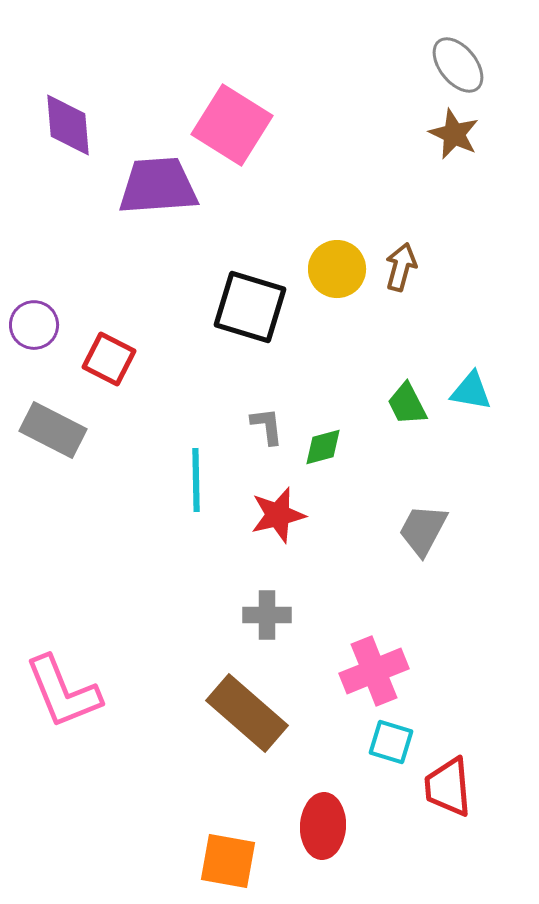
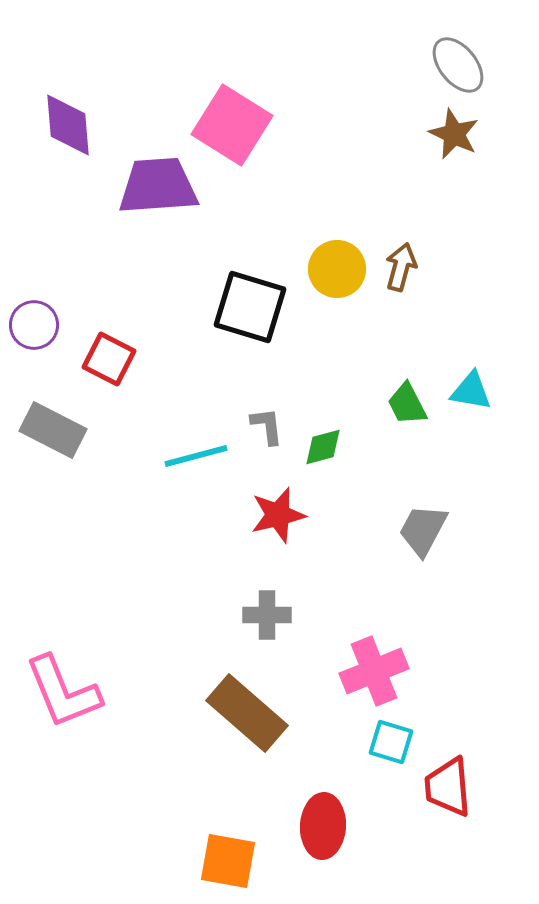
cyan line: moved 24 px up; rotated 76 degrees clockwise
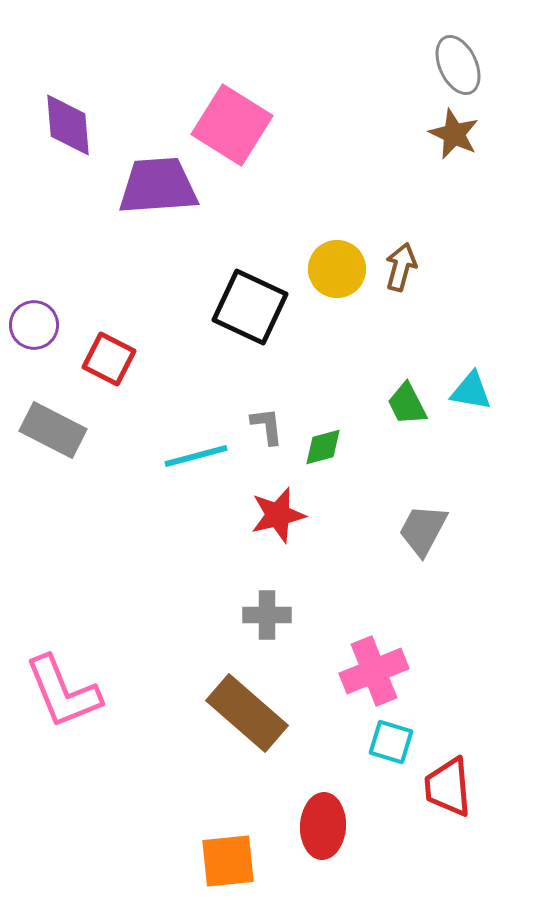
gray ellipse: rotated 14 degrees clockwise
black square: rotated 8 degrees clockwise
orange square: rotated 16 degrees counterclockwise
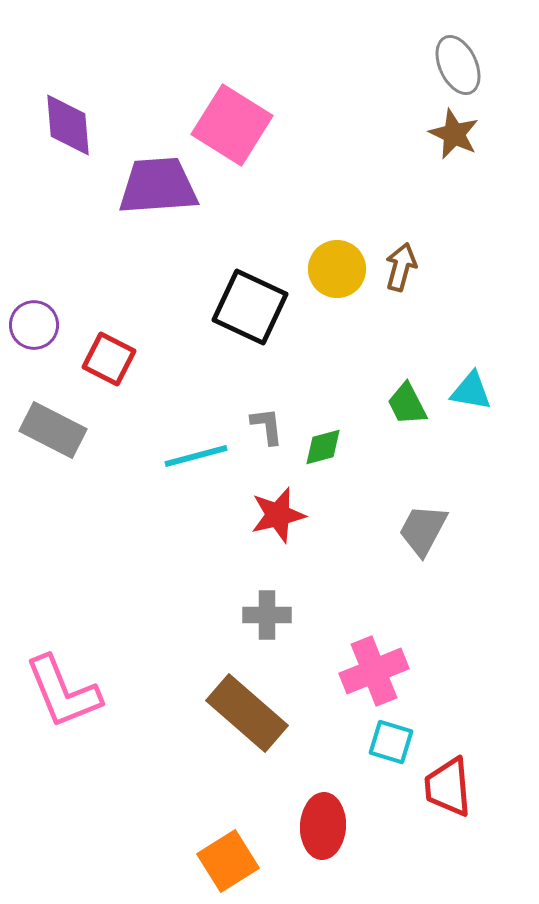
orange square: rotated 26 degrees counterclockwise
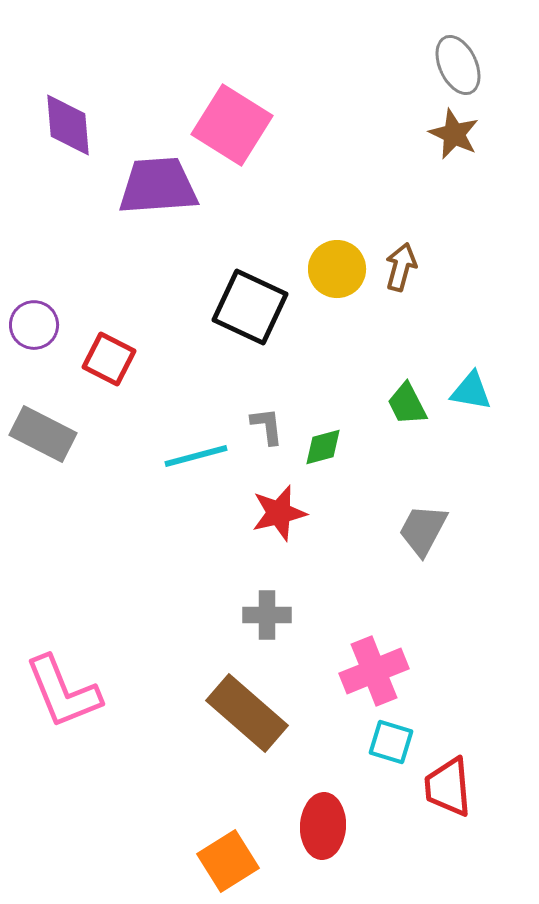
gray rectangle: moved 10 px left, 4 px down
red star: moved 1 px right, 2 px up
